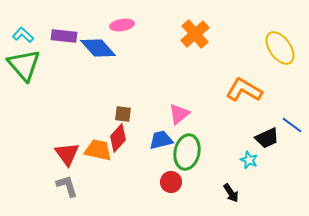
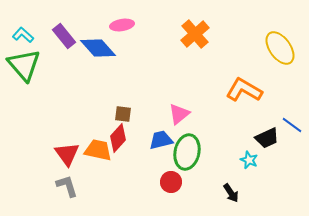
purple rectangle: rotated 45 degrees clockwise
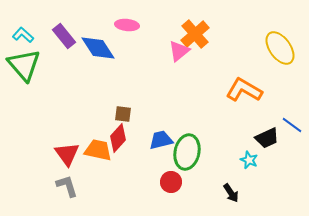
pink ellipse: moved 5 px right; rotated 15 degrees clockwise
blue diamond: rotated 9 degrees clockwise
pink triangle: moved 63 px up
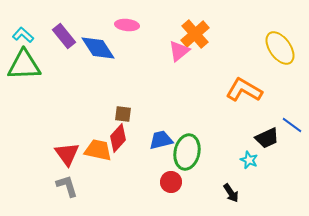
green triangle: rotated 51 degrees counterclockwise
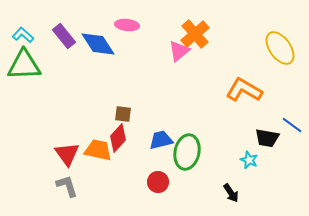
blue diamond: moved 4 px up
black trapezoid: rotated 35 degrees clockwise
red circle: moved 13 px left
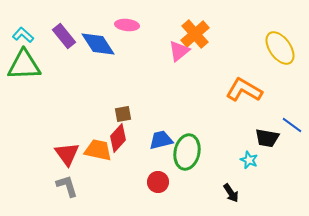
brown square: rotated 18 degrees counterclockwise
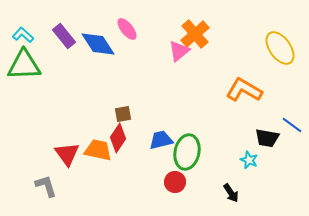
pink ellipse: moved 4 px down; rotated 45 degrees clockwise
red diamond: rotated 8 degrees counterclockwise
red circle: moved 17 px right
gray L-shape: moved 21 px left
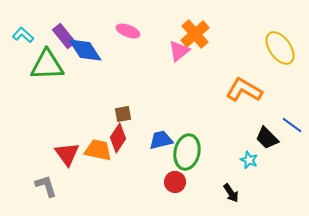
pink ellipse: moved 1 px right, 2 px down; rotated 30 degrees counterclockwise
blue diamond: moved 13 px left, 6 px down
green triangle: moved 23 px right
black trapezoid: rotated 35 degrees clockwise
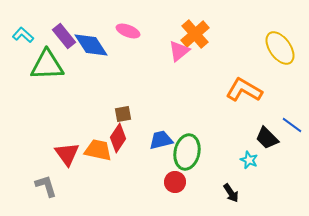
blue diamond: moved 6 px right, 5 px up
